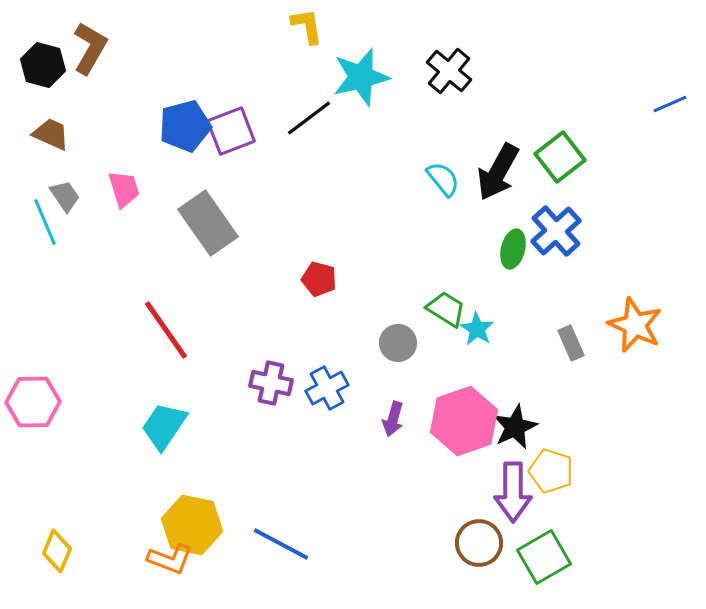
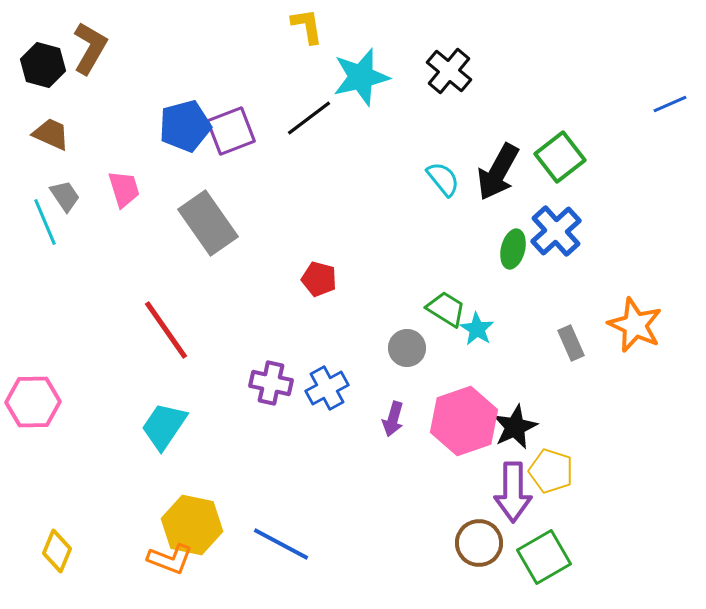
gray circle at (398, 343): moved 9 px right, 5 px down
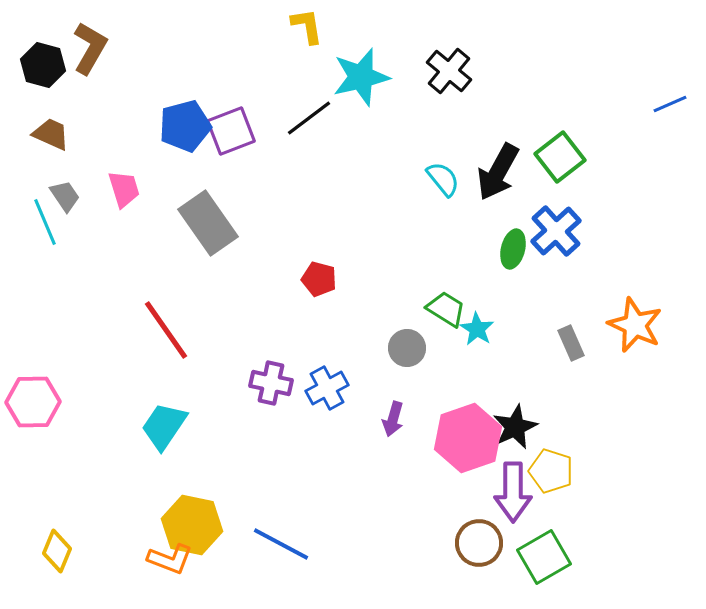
pink hexagon at (464, 421): moved 4 px right, 17 px down
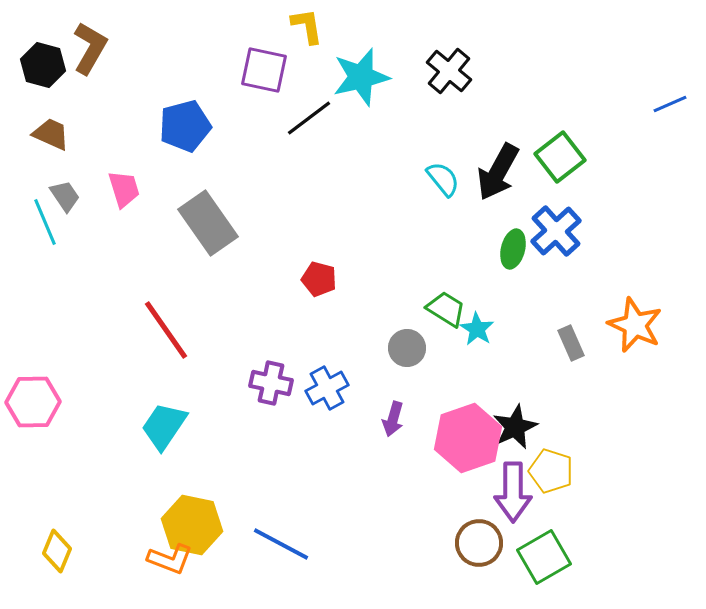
purple square at (231, 131): moved 33 px right, 61 px up; rotated 33 degrees clockwise
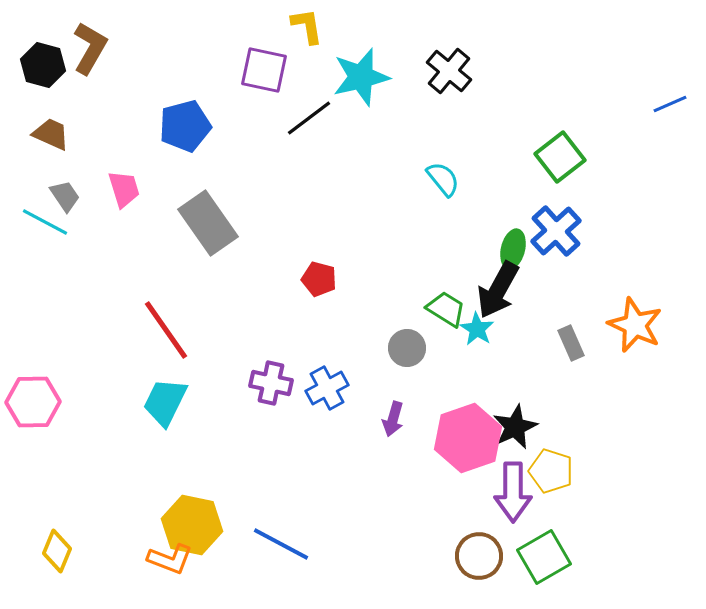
black arrow at (498, 172): moved 118 px down
cyan line at (45, 222): rotated 39 degrees counterclockwise
cyan trapezoid at (164, 426): moved 1 px right, 24 px up; rotated 8 degrees counterclockwise
brown circle at (479, 543): moved 13 px down
